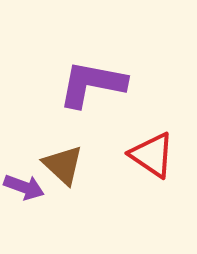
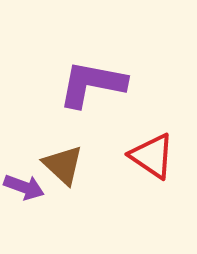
red triangle: moved 1 px down
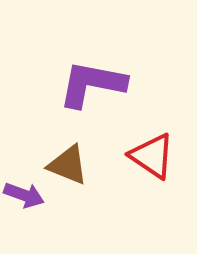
brown triangle: moved 5 px right; rotated 21 degrees counterclockwise
purple arrow: moved 8 px down
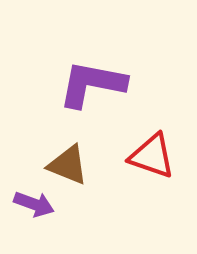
red triangle: rotated 15 degrees counterclockwise
purple arrow: moved 10 px right, 9 px down
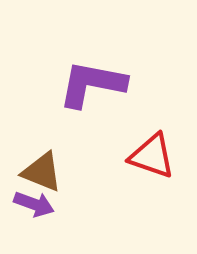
brown triangle: moved 26 px left, 7 px down
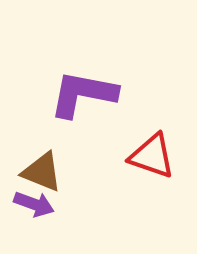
purple L-shape: moved 9 px left, 10 px down
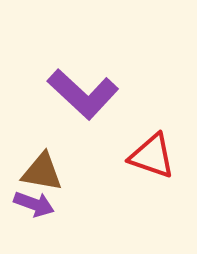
purple L-shape: rotated 148 degrees counterclockwise
brown triangle: rotated 12 degrees counterclockwise
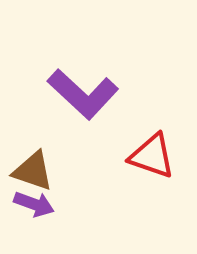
brown triangle: moved 9 px left, 1 px up; rotated 9 degrees clockwise
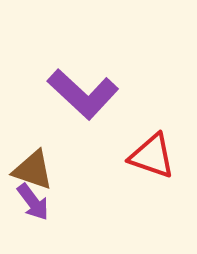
brown triangle: moved 1 px up
purple arrow: moved 1 px left, 2 px up; rotated 33 degrees clockwise
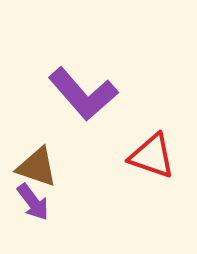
purple L-shape: rotated 6 degrees clockwise
brown triangle: moved 4 px right, 3 px up
